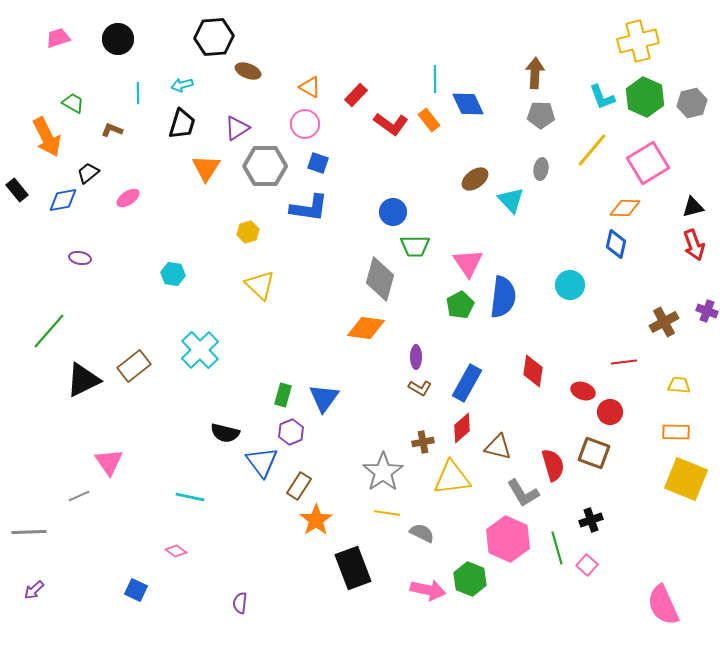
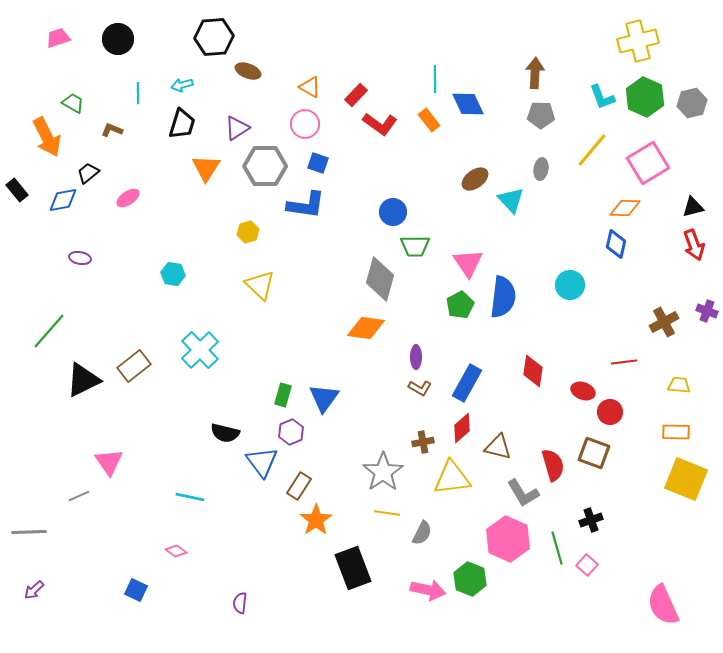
red L-shape at (391, 124): moved 11 px left
blue L-shape at (309, 208): moved 3 px left, 3 px up
gray semicircle at (422, 533): rotated 90 degrees clockwise
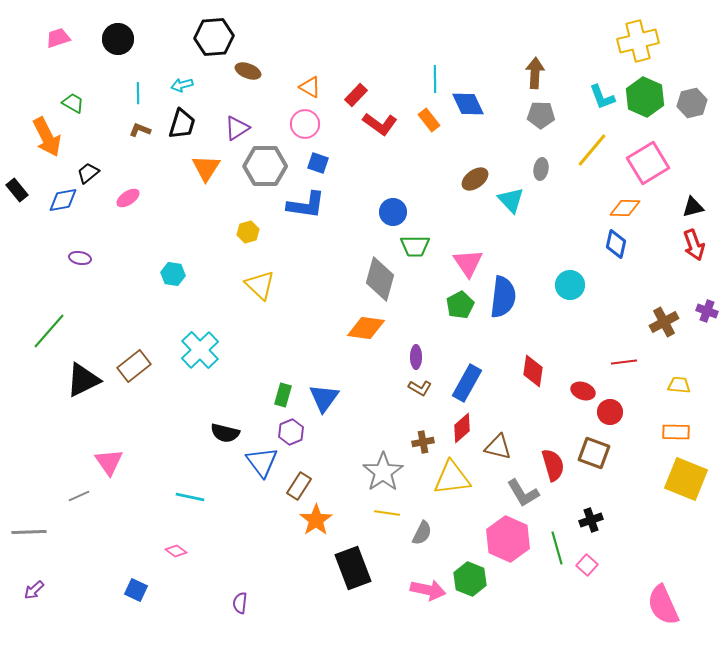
brown L-shape at (112, 130): moved 28 px right
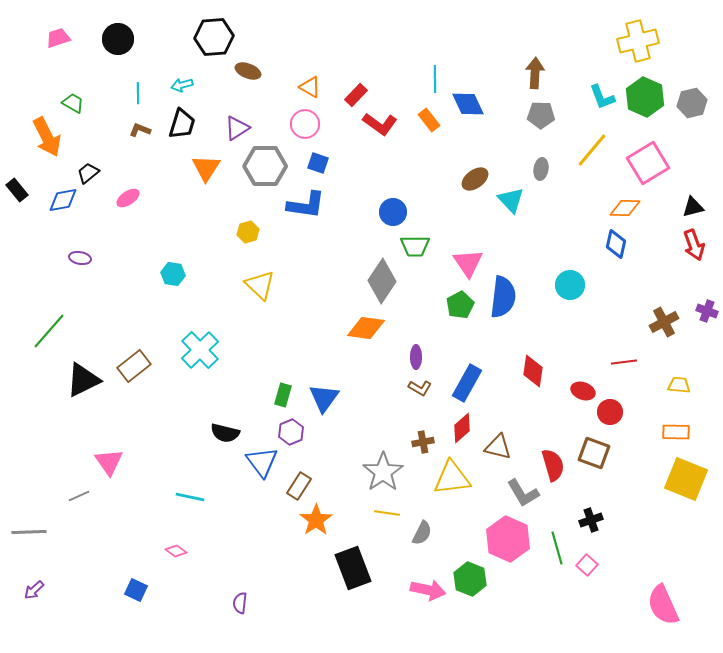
gray diamond at (380, 279): moved 2 px right, 2 px down; rotated 18 degrees clockwise
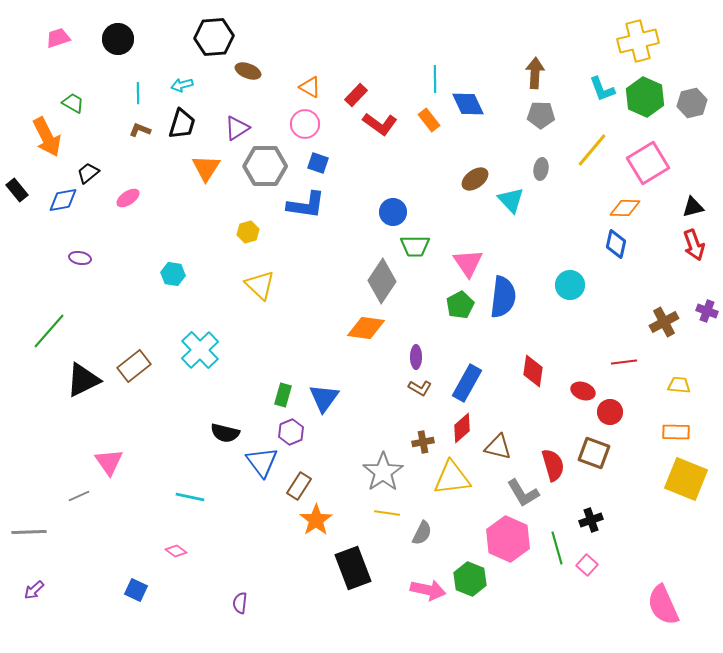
cyan L-shape at (602, 97): moved 8 px up
